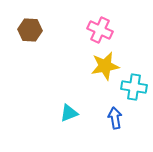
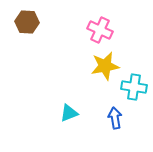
brown hexagon: moved 3 px left, 8 px up
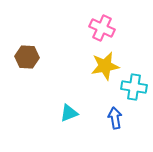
brown hexagon: moved 35 px down
pink cross: moved 2 px right, 2 px up
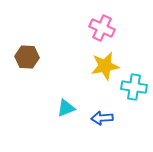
cyan triangle: moved 3 px left, 5 px up
blue arrow: moved 13 px left; rotated 85 degrees counterclockwise
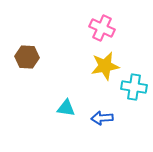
cyan triangle: rotated 30 degrees clockwise
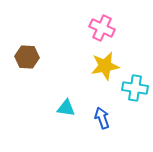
cyan cross: moved 1 px right, 1 px down
blue arrow: rotated 75 degrees clockwise
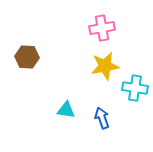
pink cross: rotated 35 degrees counterclockwise
cyan triangle: moved 2 px down
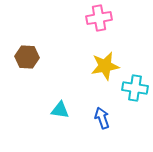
pink cross: moved 3 px left, 10 px up
cyan triangle: moved 6 px left
